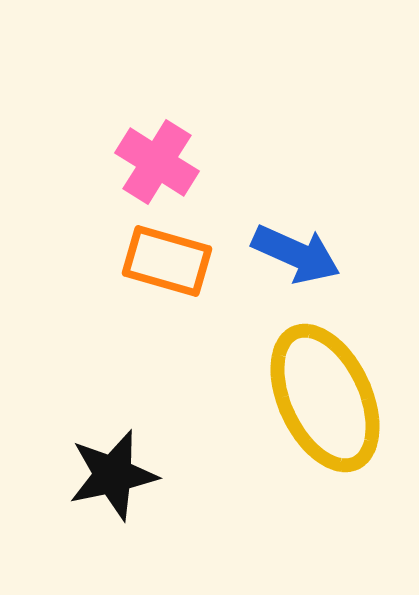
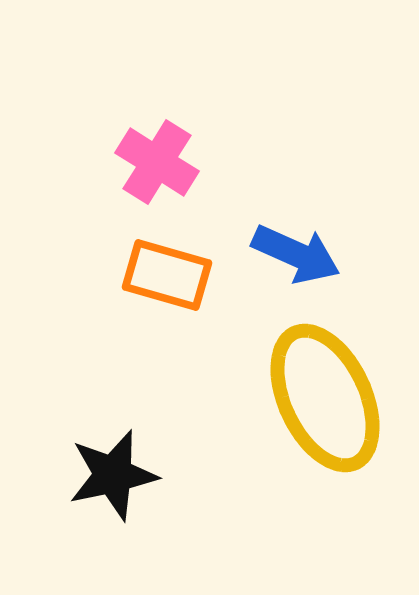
orange rectangle: moved 14 px down
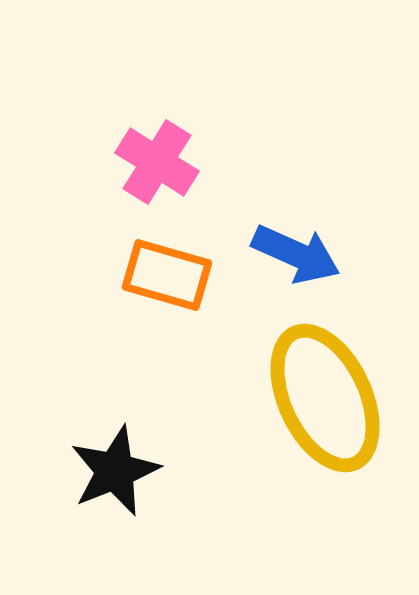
black star: moved 2 px right, 4 px up; rotated 10 degrees counterclockwise
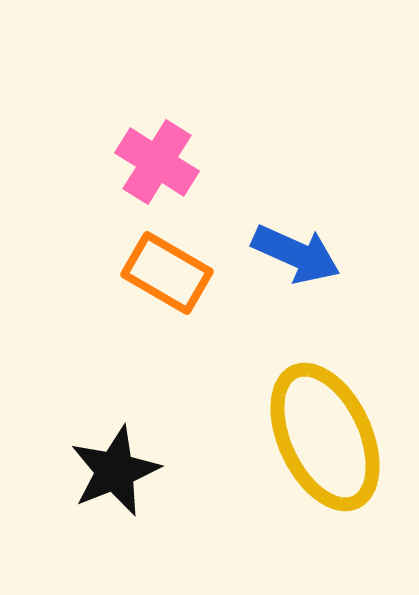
orange rectangle: moved 2 px up; rotated 14 degrees clockwise
yellow ellipse: moved 39 px down
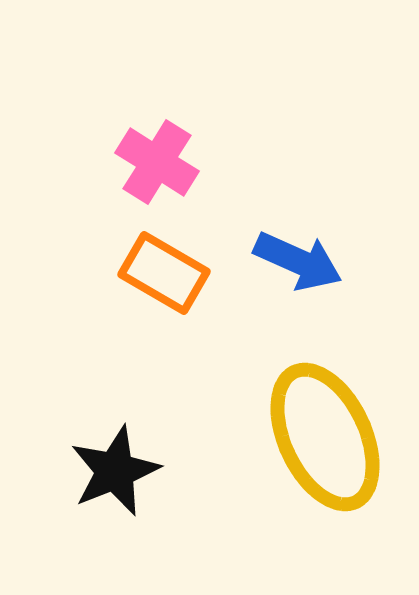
blue arrow: moved 2 px right, 7 px down
orange rectangle: moved 3 px left
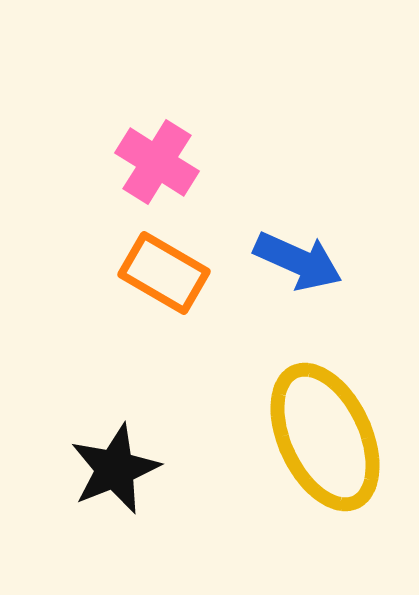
black star: moved 2 px up
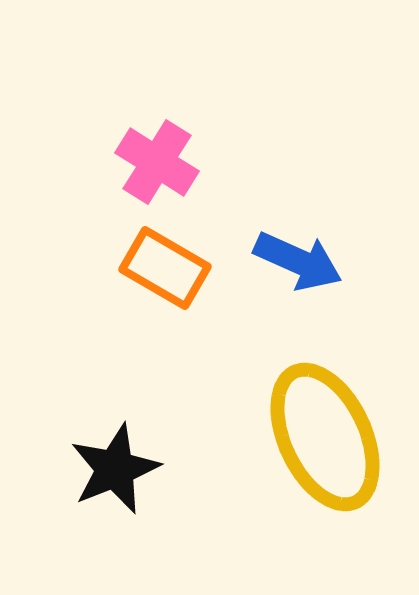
orange rectangle: moved 1 px right, 5 px up
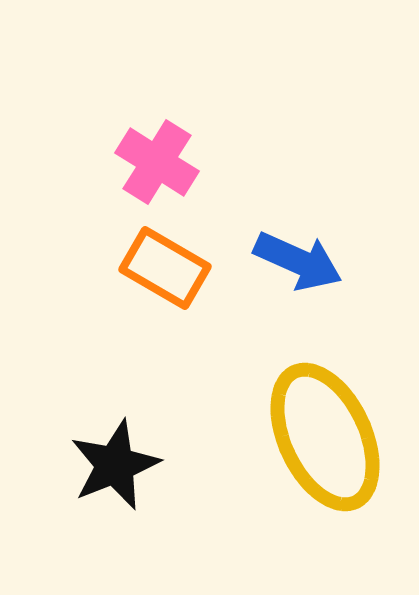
black star: moved 4 px up
